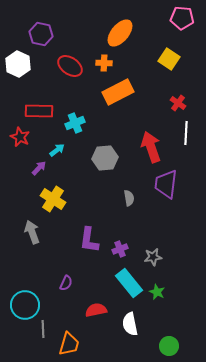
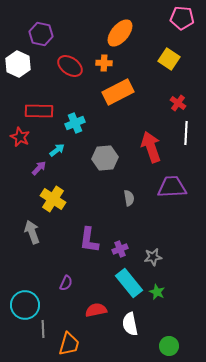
purple trapezoid: moved 6 px right, 3 px down; rotated 80 degrees clockwise
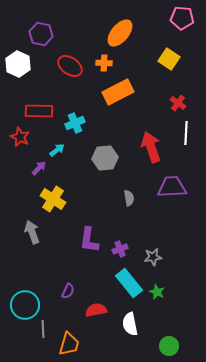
purple semicircle: moved 2 px right, 8 px down
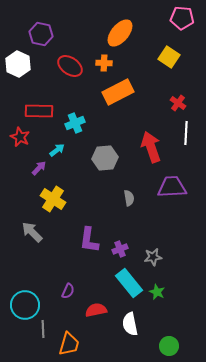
yellow square: moved 2 px up
gray arrow: rotated 25 degrees counterclockwise
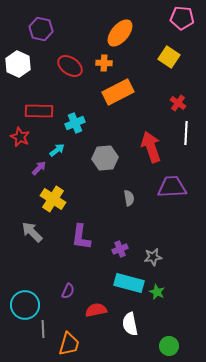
purple hexagon: moved 5 px up
purple L-shape: moved 8 px left, 3 px up
cyan rectangle: rotated 36 degrees counterclockwise
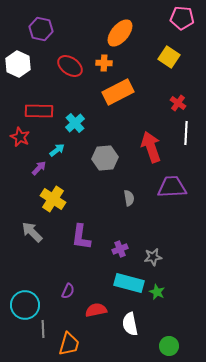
cyan cross: rotated 18 degrees counterclockwise
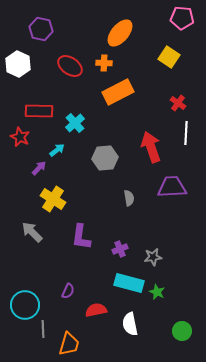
green circle: moved 13 px right, 15 px up
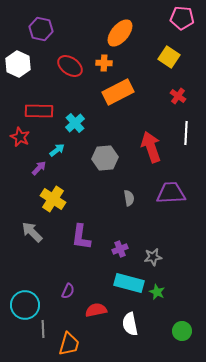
red cross: moved 7 px up
purple trapezoid: moved 1 px left, 6 px down
